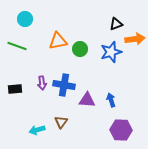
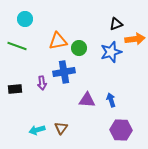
green circle: moved 1 px left, 1 px up
blue cross: moved 13 px up; rotated 20 degrees counterclockwise
brown triangle: moved 6 px down
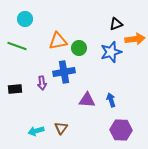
cyan arrow: moved 1 px left, 1 px down
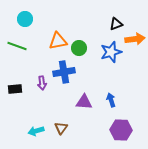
purple triangle: moved 3 px left, 2 px down
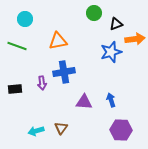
green circle: moved 15 px right, 35 px up
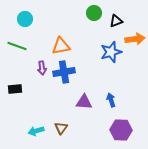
black triangle: moved 3 px up
orange triangle: moved 3 px right, 5 px down
purple arrow: moved 15 px up
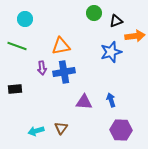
orange arrow: moved 3 px up
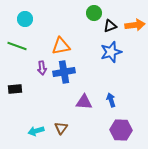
black triangle: moved 6 px left, 5 px down
orange arrow: moved 11 px up
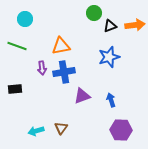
blue star: moved 2 px left, 5 px down
purple triangle: moved 2 px left, 6 px up; rotated 24 degrees counterclockwise
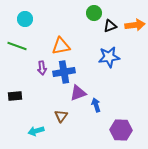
blue star: rotated 10 degrees clockwise
black rectangle: moved 7 px down
purple triangle: moved 4 px left, 3 px up
blue arrow: moved 15 px left, 5 px down
brown triangle: moved 12 px up
